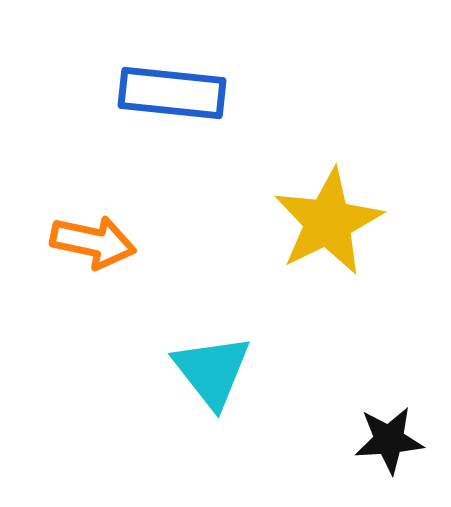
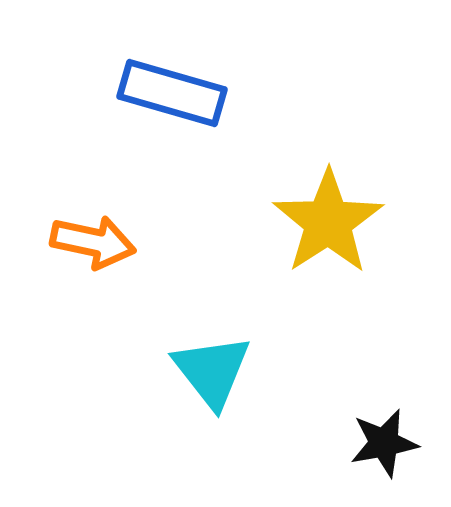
blue rectangle: rotated 10 degrees clockwise
yellow star: rotated 7 degrees counterclockwise
black star: moved 5 px left, 3 px down; rotated 6 degrees counterclockwise
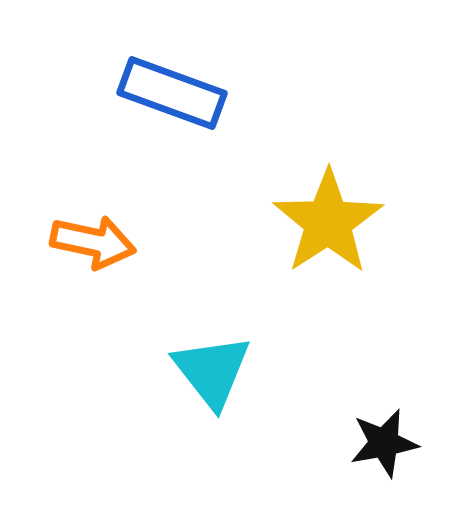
blue rectangle: rotated 4 degrees clockwise
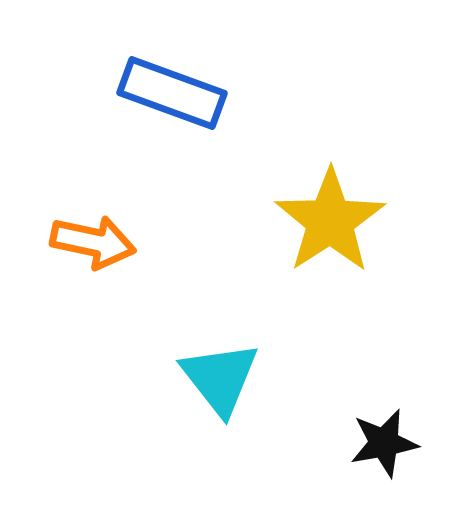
yellow star: moved 2 px right, 1 px up
cyan triangle: moved 8 px right, 7 px down
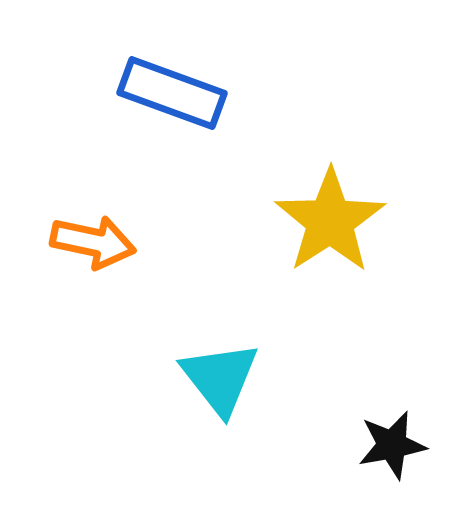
black star: moved 8 px right, 2 px down
